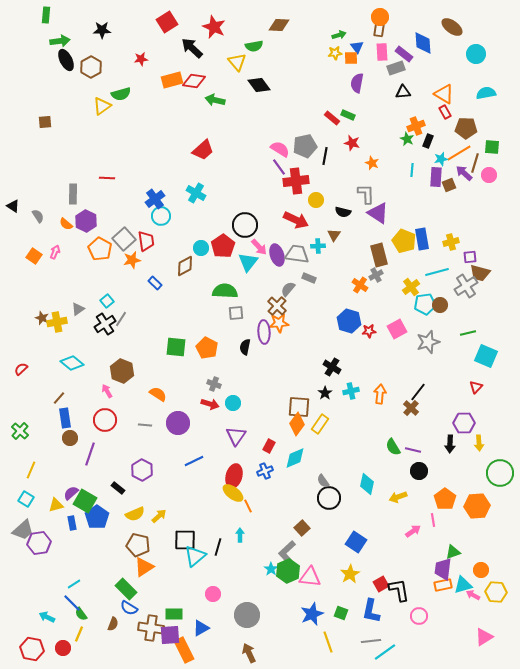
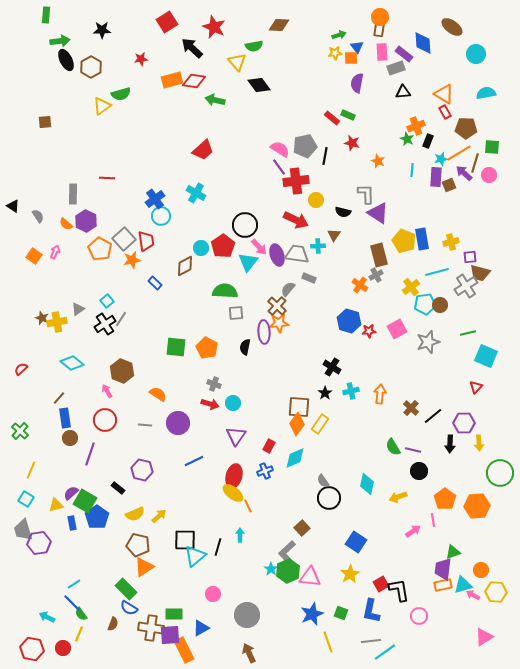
orange star at (372, 163): moved 6 px right, 2 px up
black line at (418, 392): moved 15 px right, 24 px down; rotated 12 degrees clockwise
purple hexagon at (142, 470): rotated 15 degrees counterclockwise
gray trapezoid at (23, 530): rotated 115 degrees clockwise
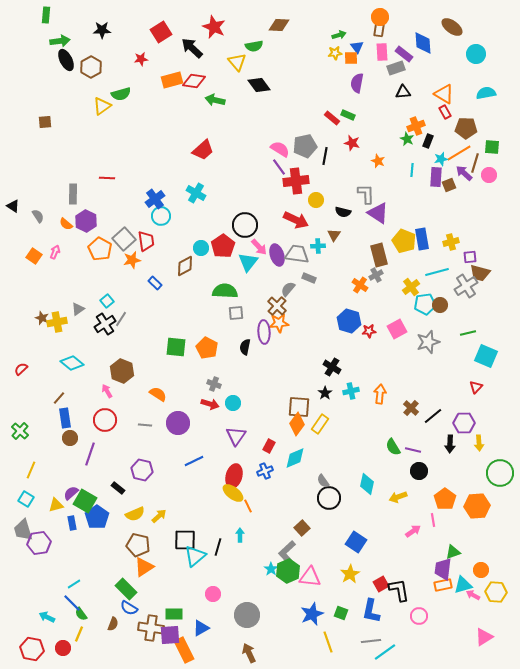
red square at (167, 22): moved 6 px left, 10 px down
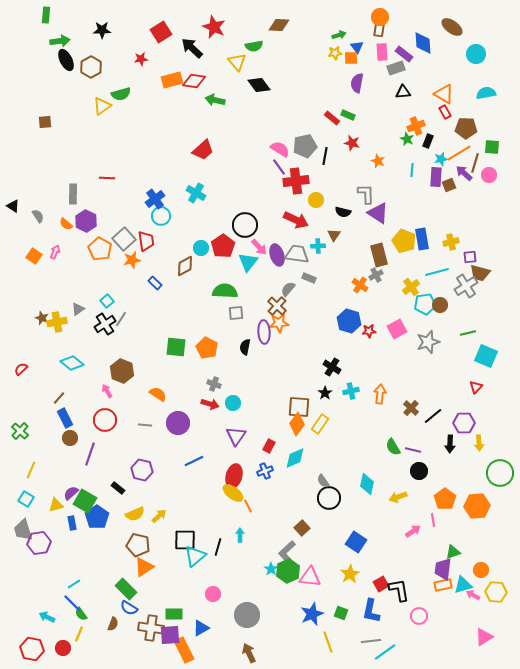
blue rectangle at (65, 418): rotated 18 degrees counterclockwise
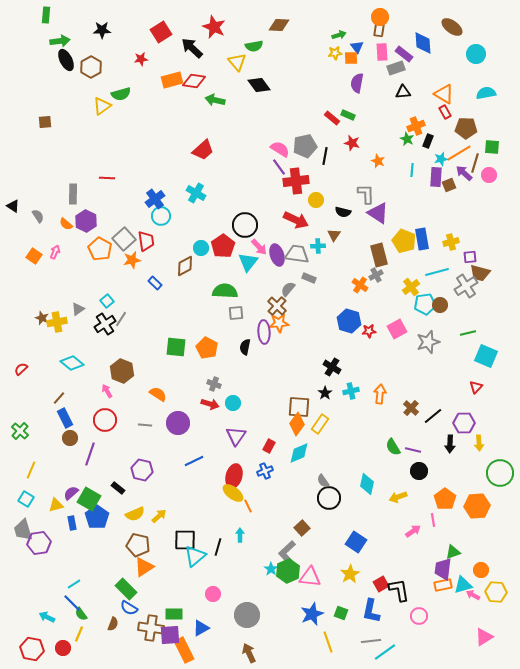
cyan diamond at (295, 458): moved 4 px right, 5 px up
green square at (85, 501): moved 4 px right, 2 px up
